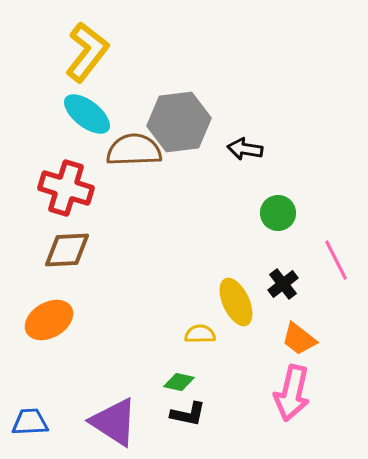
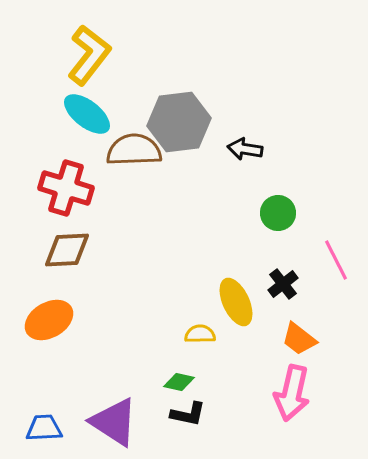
yellow L-shape: moved 2 px right, 3 px down
blue trapezoid: moved 14 px right, 6 px down
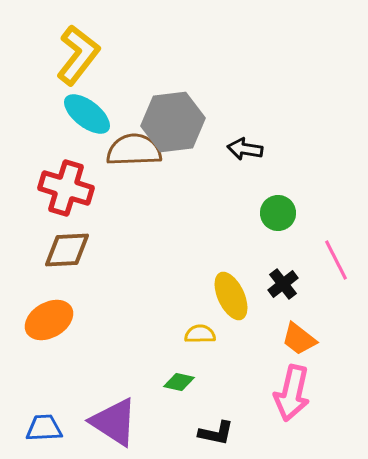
yellow L-shape: moved 11 px left
gray hexagon: moved 6 px left
yellow ellipse: moved 5 px left, 6 px up
black L-shape: moved 28 px right, 19 px down
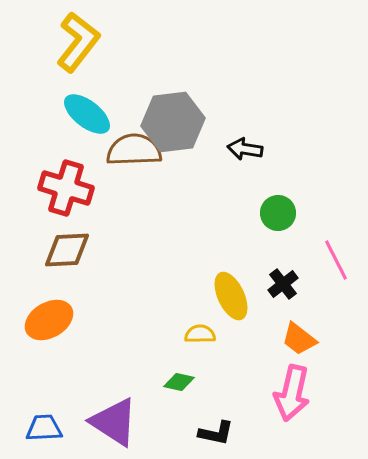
yellow L-shape: moved 13 px up
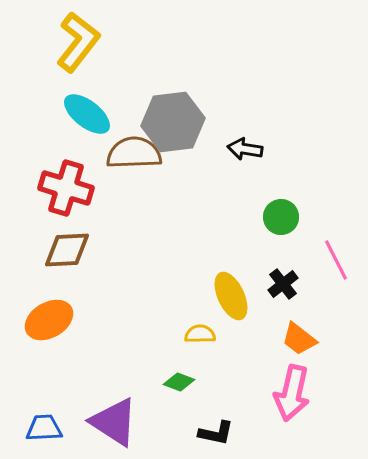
brown semicircle: moved 3 px down
green circle: moved 3 px right, 4 px down
green diamond: rotated 8 degrees clockwise
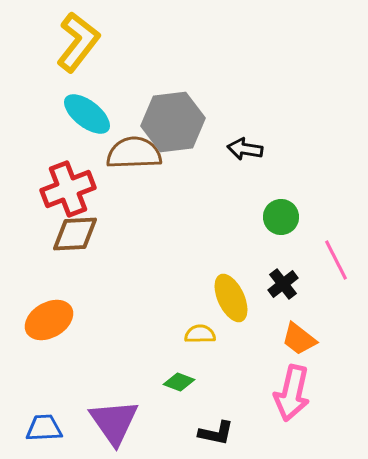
red cross: moved 2 px right, 1 px down; rotated 38 degrees counterclockwise
brown diamond: moved 8 px right, 16 px up
yellow ellipse: moved 2 px down
purple triangle: rotated 22 degrees clockwise
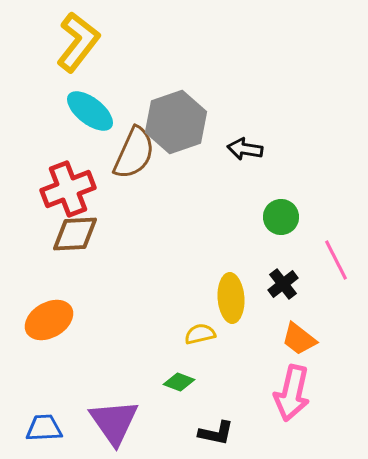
cyan ellipse: moved 3 px right, 3 px up
gray hexagon: moved 3 px right; rotated 12 degrees counterclockwise
brown semicircle: rotated 116 degrees clockwise
yellow ellipse: rotated 21 degrees clockwise
yellow semicircle: rotated 12 degrees counterclockwise
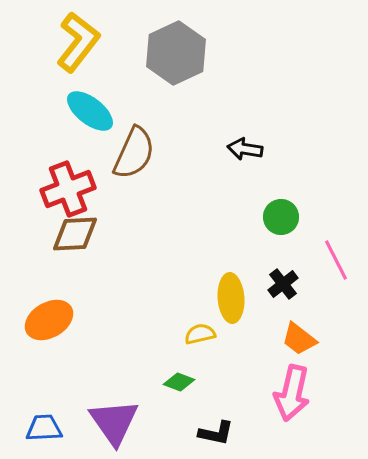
gray hexagon: moved 69 px up; rotated 6 degrees counterclockwise
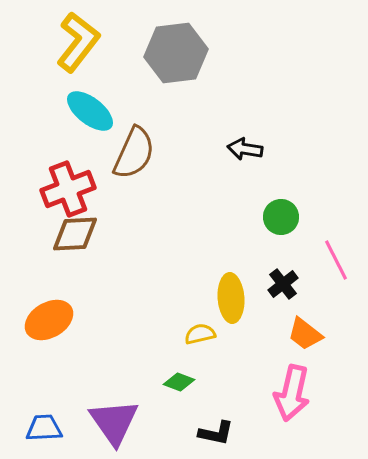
gray hexagon: rotated 18 degrees clockwise
orange trapezoid: moved 6 px right, 5 px up
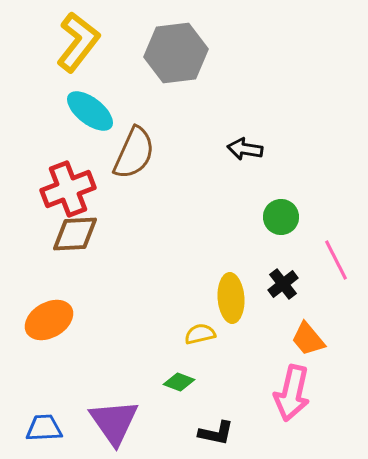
orange trapezoid: moved 3 px right, 5 px down; rotated 12 degrees clockwise
